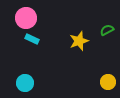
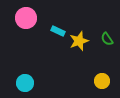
green semicircle: moved 9 px down; rotated 96 degrees counterclockwise
cyan rectangle: moved 26 px right, 8 px up
yellow circle: moved 6 px left, 1 px up
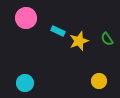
yellow circle: moved 3 px left
